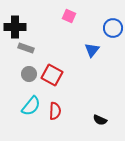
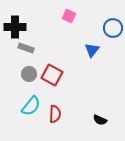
red semicircle: moved 3 px down
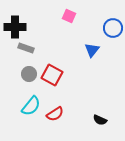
red semicircle: rotated 54 degrees clockwise
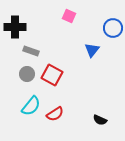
gray rectangle: moved 5 px right, 3 px down
gray circle: moved 2 px left
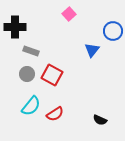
pink square: moved 2 px up; rotated 24 degrees clockwise
blue circle: moved 3 px down
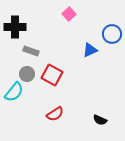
blue circle: moved 1 px left, 3 px down
blue triangle: moved 2 px left; rotated 28 degrees clockwise
cyan semicircle: moved 17 px left, 14 px up
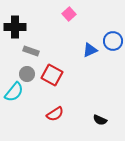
blue circle: moved 1 px right, 7 px down
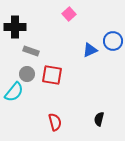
red square: rotated 20 degrees counterclockwise
red semicircle: moved 8 px down; rotated 72 degrees counterclockwise
black semicircle: moved 1 px left, 1 px up; rotated 80 degrees clockwise
